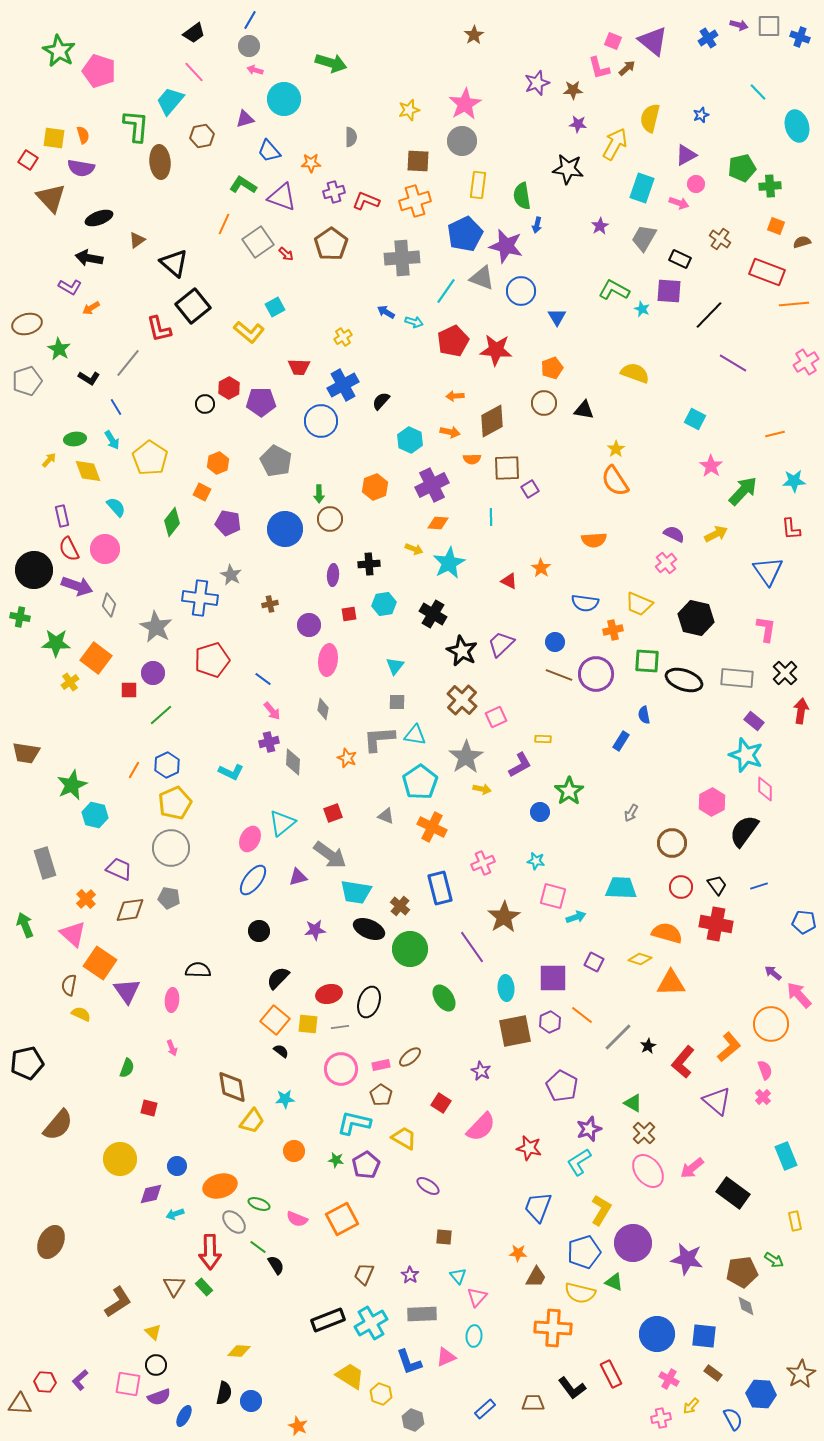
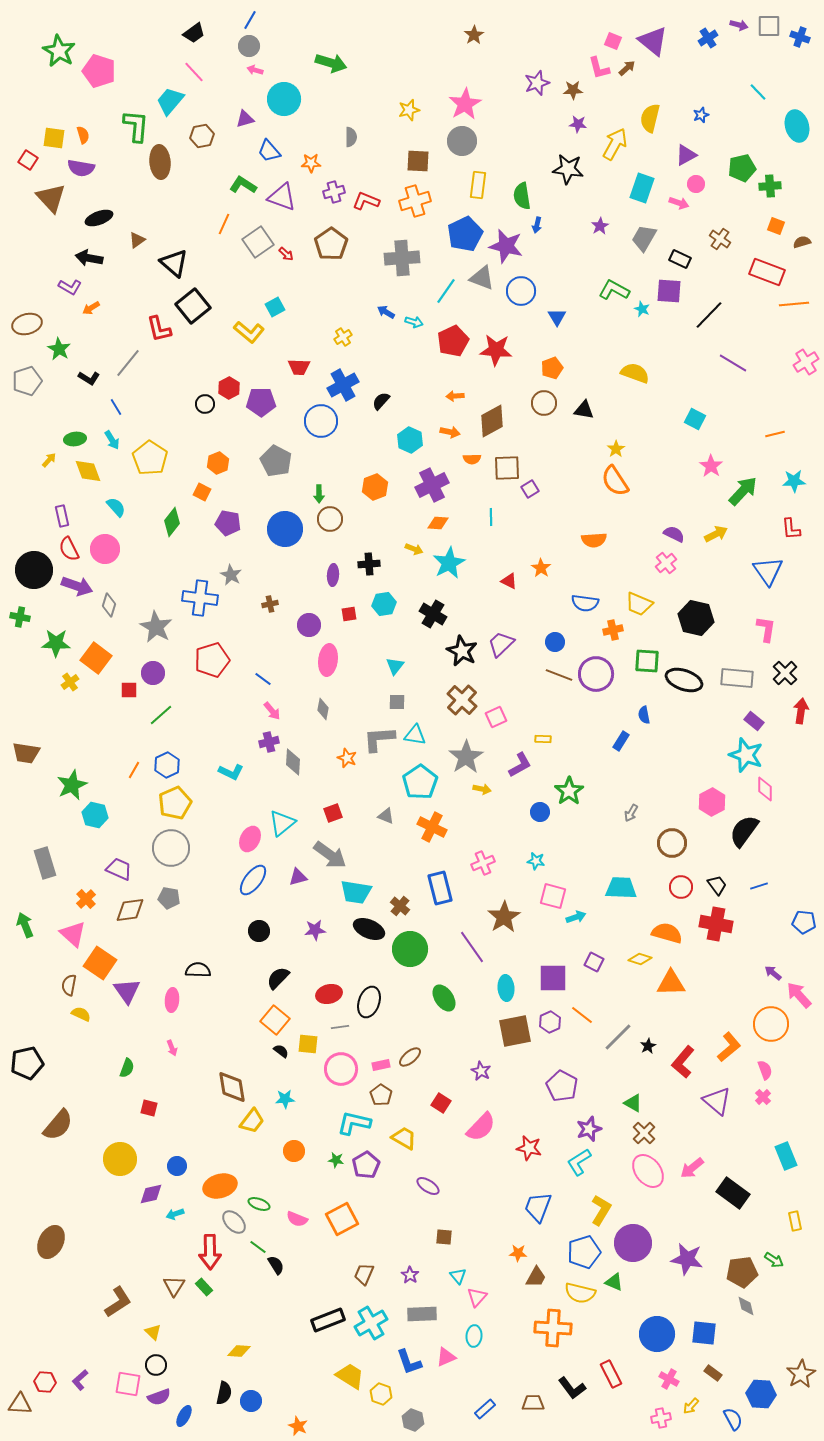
yellow square at (308, 1024): moved 20 px down
blue square at (704, 1336): moved 3 px up
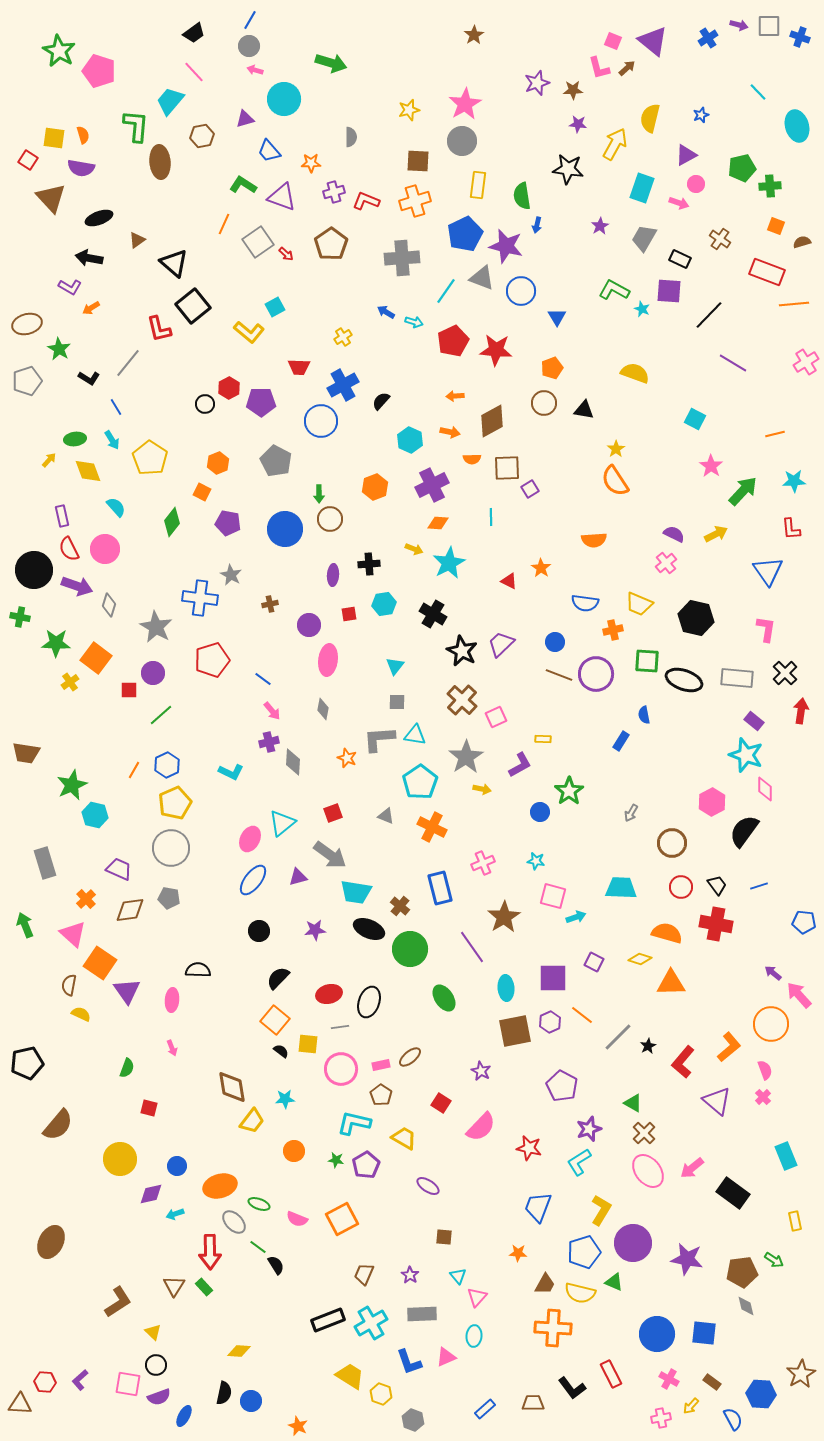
brown trapezoid at (536, 1277): moved 9 px right, 7 px down
brown rectangle at (713, 1373): moved 1 px left, 9 px down
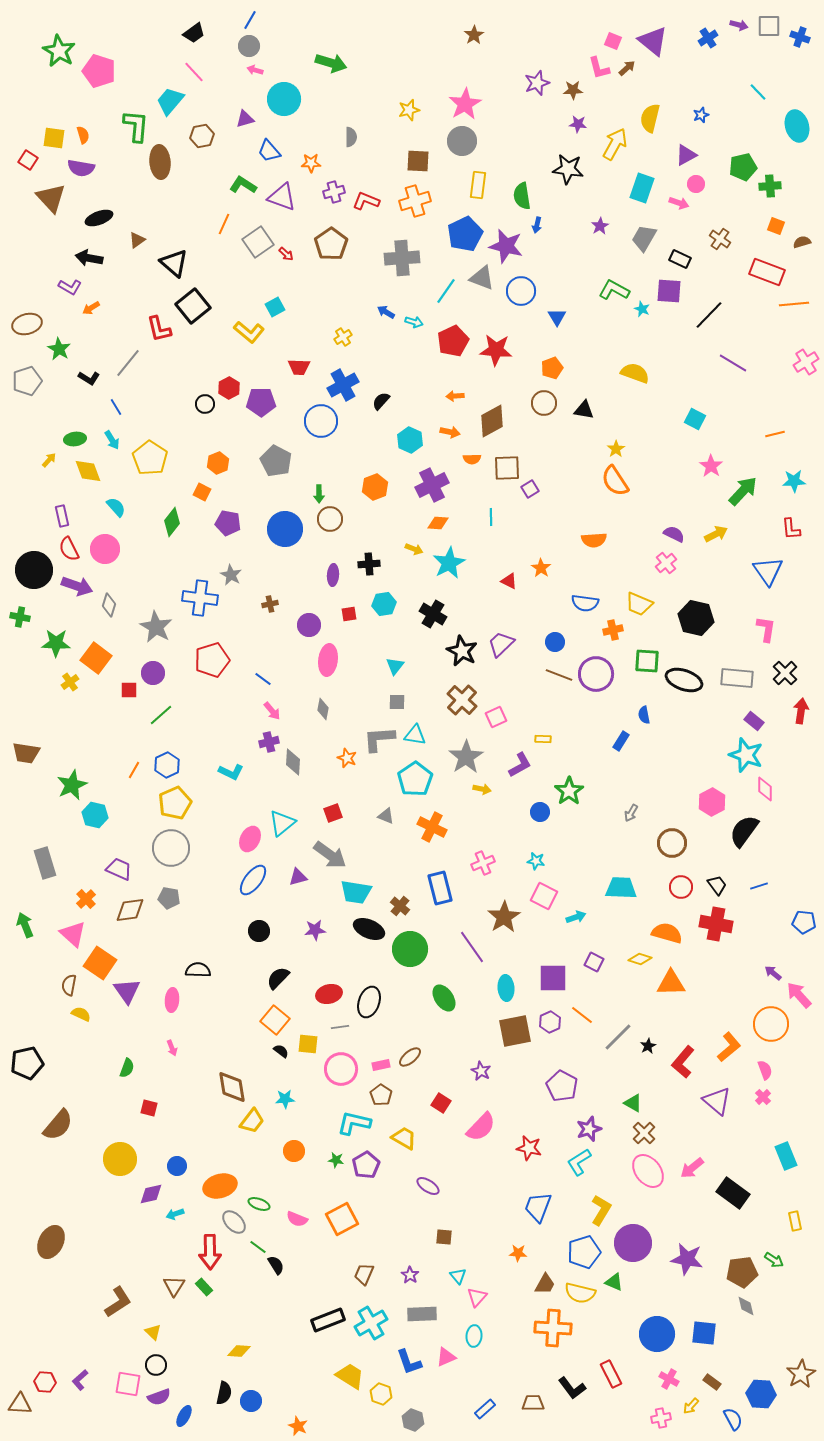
green pentagon at (742, 168): moved 1 px right, 1 px up
cyan pentagon at (420, 782): moved 5 px left, 3 px up
pink square at (553, 896): moved 9 px left; rotated 12 degrees clockwise
